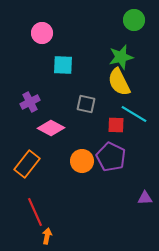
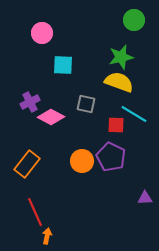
yellow semicircle: rotated 136 degrees clockwise
pink diamond: moved 11 px up
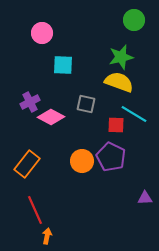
red line: moved 2 px up
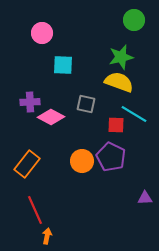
purple cross: rotated 24 degrees clockwise
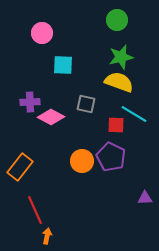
green circle: moved 17 px left
orange rectangle: moved 7 px left, 3 px down
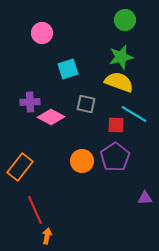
green circle: moved 8 px right
cyan square: moved 5 px right, 4 px down; rotated 20 degrees counterclockwise
purple pentagon: moved 4 px right; rotated 12 degrees clockwise
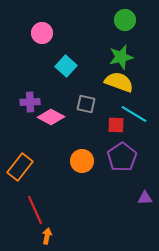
cyan square: moved 2 px left, 3 px up; rotated 30 degrees counterclockwise
purple pentagon: moved 7 px right
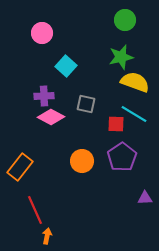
yellow semicircle: moved 16 px right
purple cross: moved 14 px right, 6 px up
red square: moved 1 px up
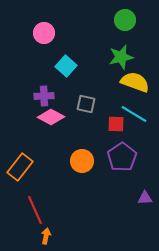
pink circle: moved 2 px right
orange arrow: moved 1 px left
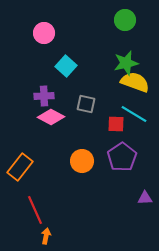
green star: moved 5 px right, 6 px down
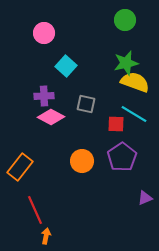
purple triangle: rotated 21 degrees counterclockwise
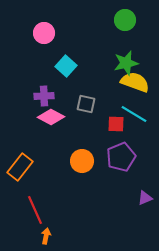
purple pentagon: moved 1 px left; rotated 12 degrees clockwise
